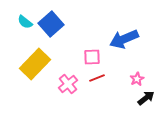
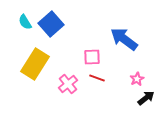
cyan semicircle: rotated 21 degrees clockwise
blue arrow: rotated 60 degrees clockwise
yellow rectangle: rotated 12 degrees counterclockwise
red line: rotated 42 degrees clockwise
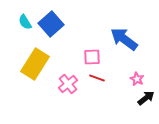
pink star: rotated 16 degrees counterclockwise
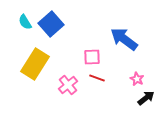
pink cross: moved 1 px down
